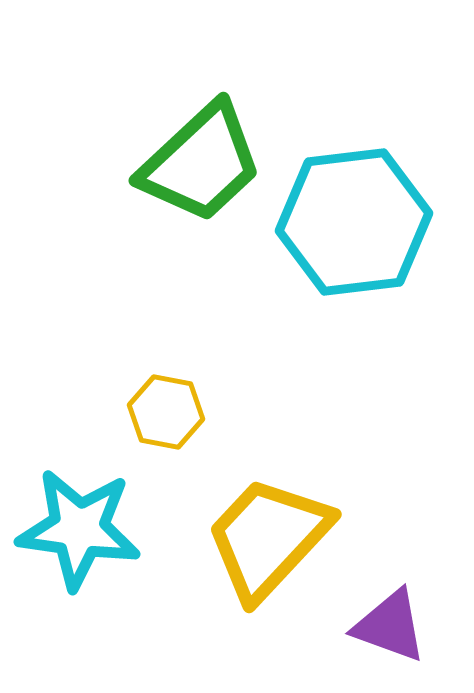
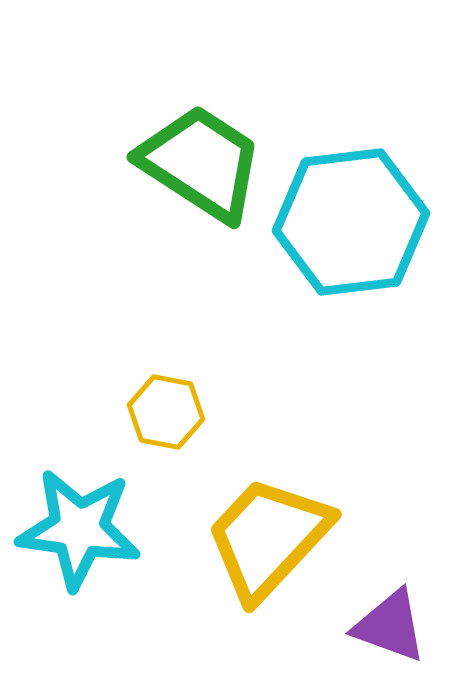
green trapezoid: rotated 104 degrees counterclockwise
cyan hexagon: moved 3 px left
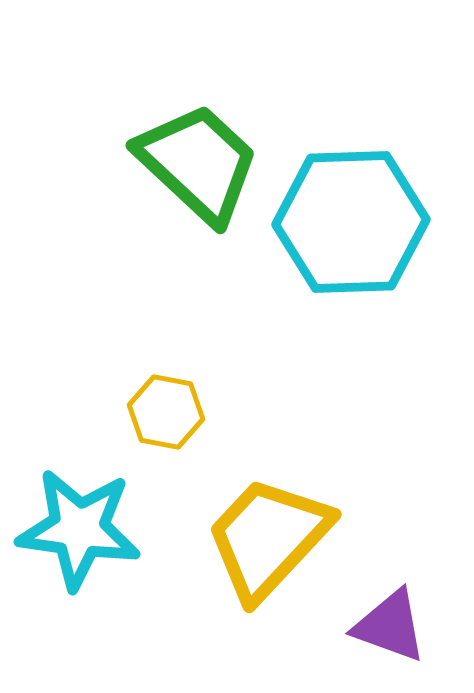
green trapezoid: moved 3 px left; rotated 10 degrees clockwise
cyan hexagon: rotated 5 degrees clockwise
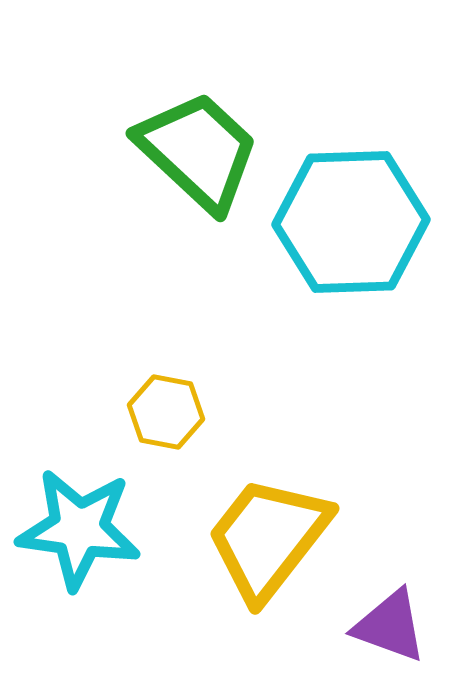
green trapezoid: moved 12 px up
yellow trapezoid: rotated 5 degrees counterclockwise
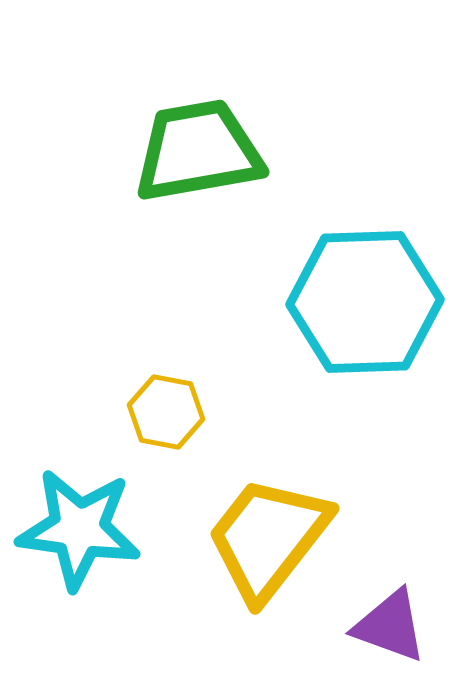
green trapezoid: rotated 53 degrees counterclockwise
cyan hexagon: moved 14 px right, 80 px down
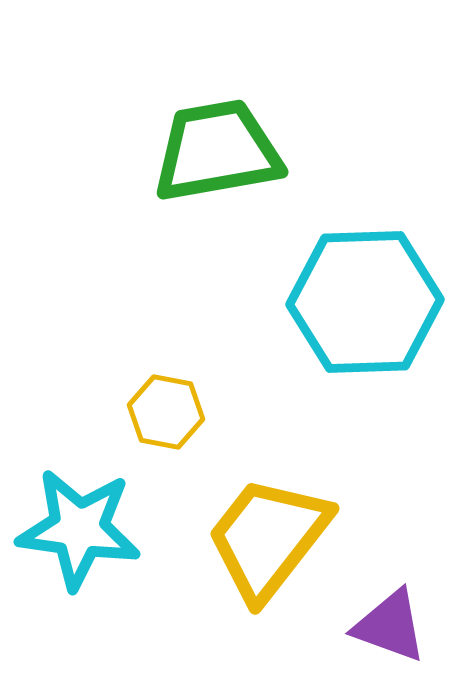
green trapezoid: moved 19 px right
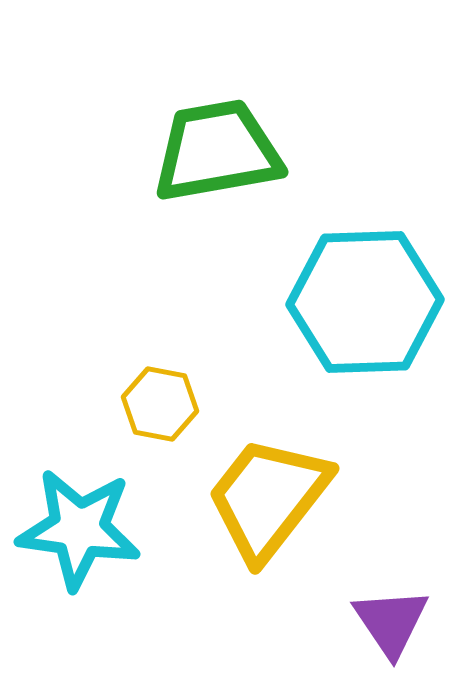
yellow hexagon: moved 6 px left, 8 px up
yellow trapezoid: moved 40 px up
purple triangle: moved 1 px right, 4 px up; rotated 36 degrees clockwise
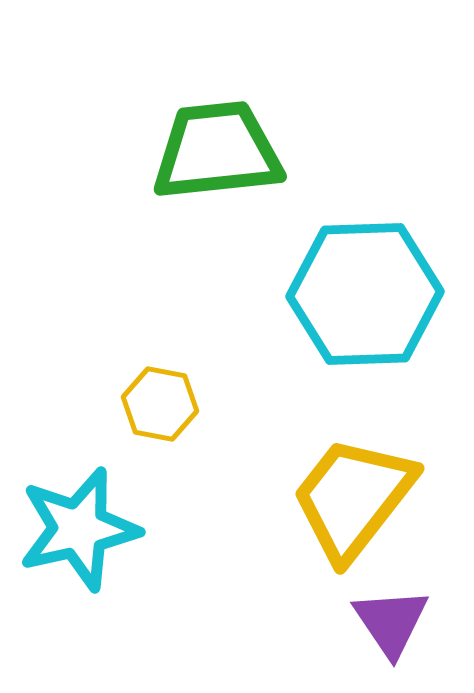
green trapezoid: rotated 4 degrees clockwise
cyan hexagon: moved 8 px up
yellow trapezoid: moved 85 px right
cyan star: rotated 21 degrees counterclockwise
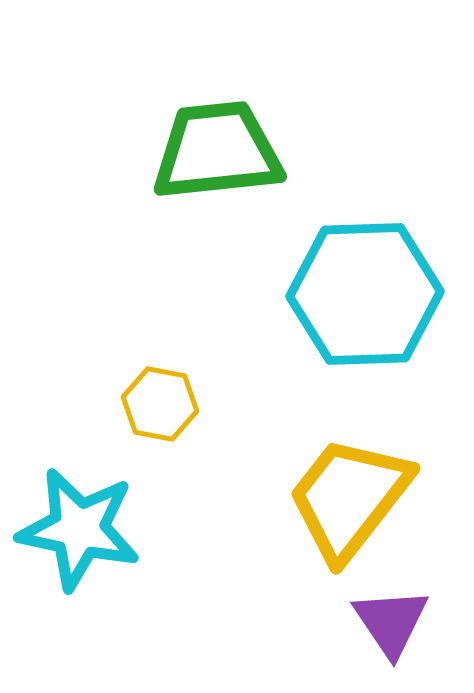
yellow trapezoid: moved 4 px left
cyan star: rotated 25 degrees clockwise
